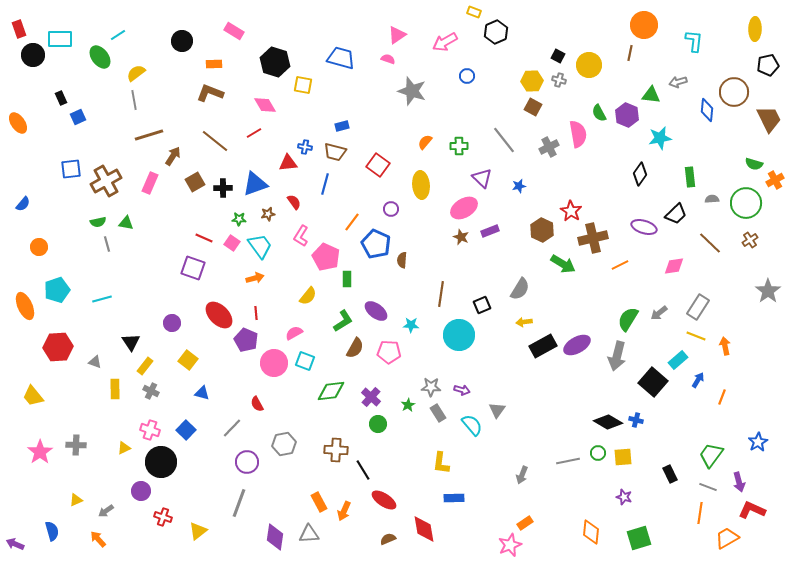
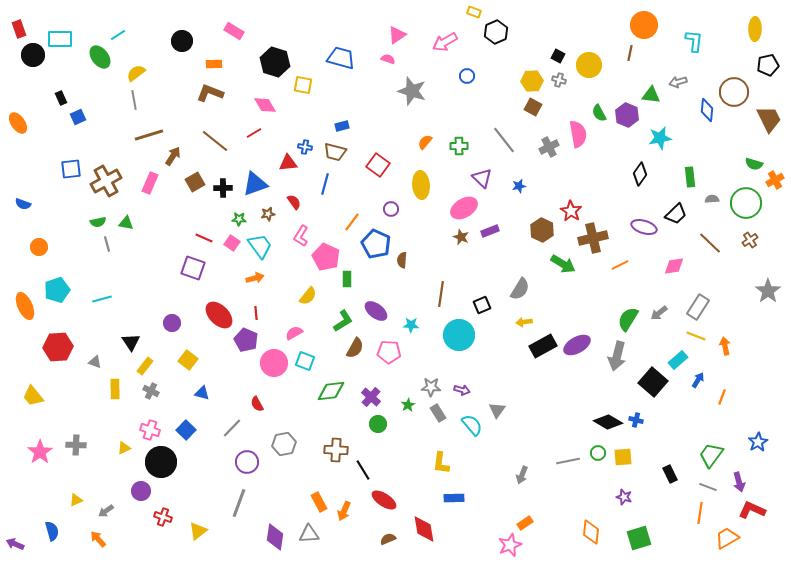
blue semicircle at (23, 204): rotated 70 degrees clockwise
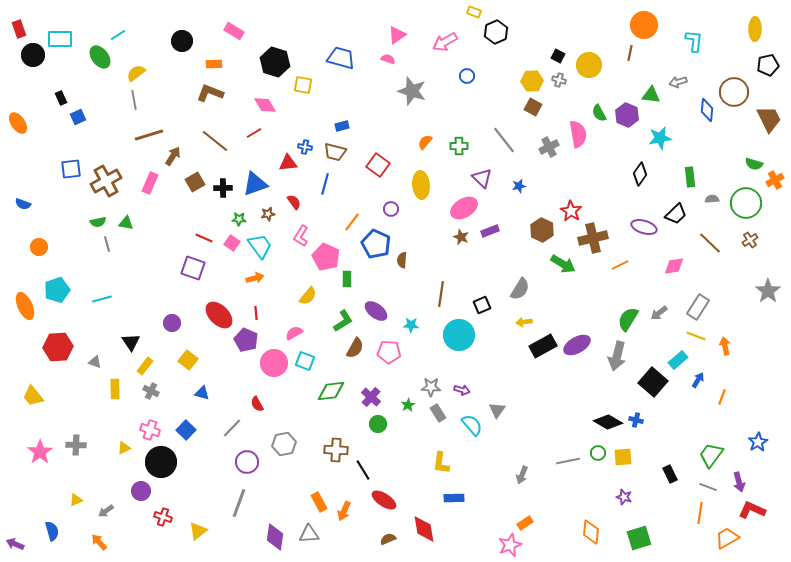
orange arrow at (98, 539): moved 1 px right, 3 px down
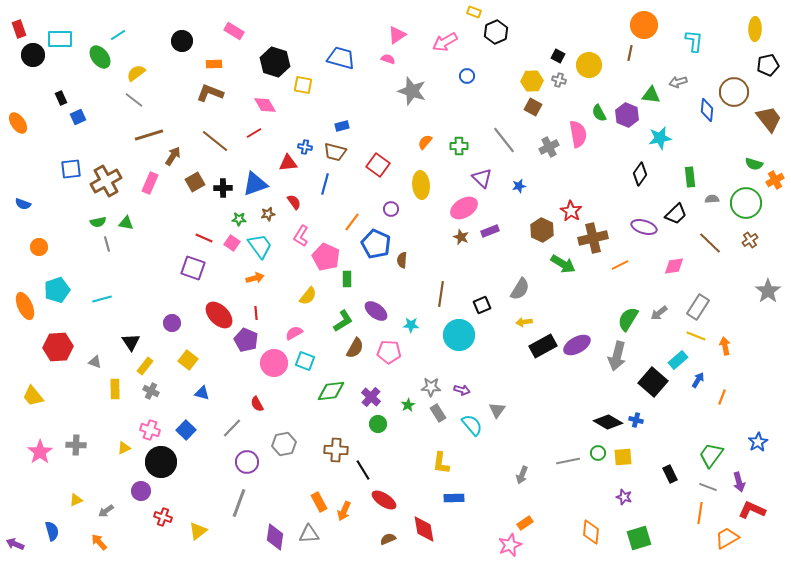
gray line at (134, 100): rotated 42 degrees counterclockwise
brown trapezoid at (769, 119): rotated 12 degrees counterclockwise
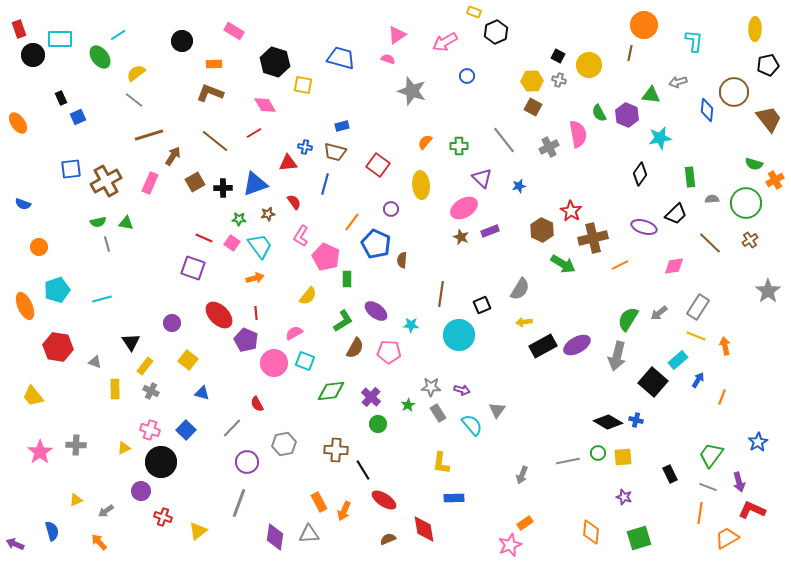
red hexagon at (58, 347): rotated 12 degrees clockwise
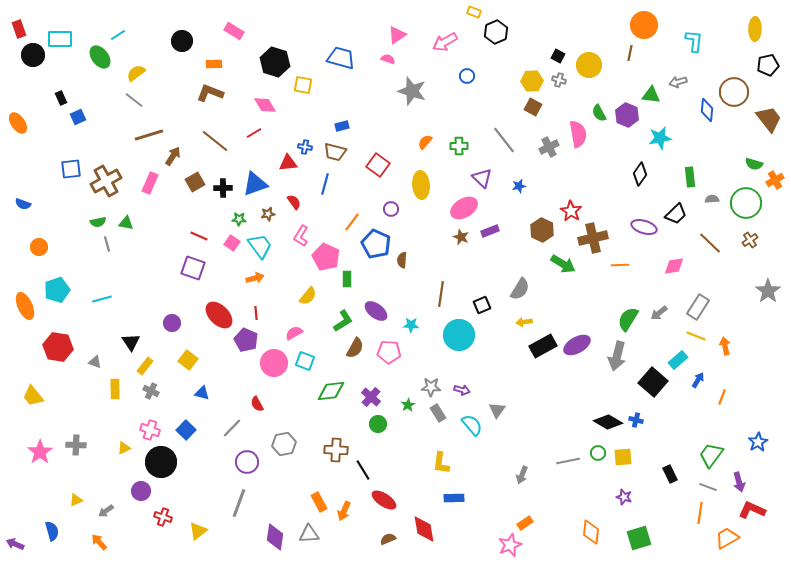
red line at (204, 238): moved 5 px left, 2 px up
orange line at (620, 265): rotated 24 degrees clockwise
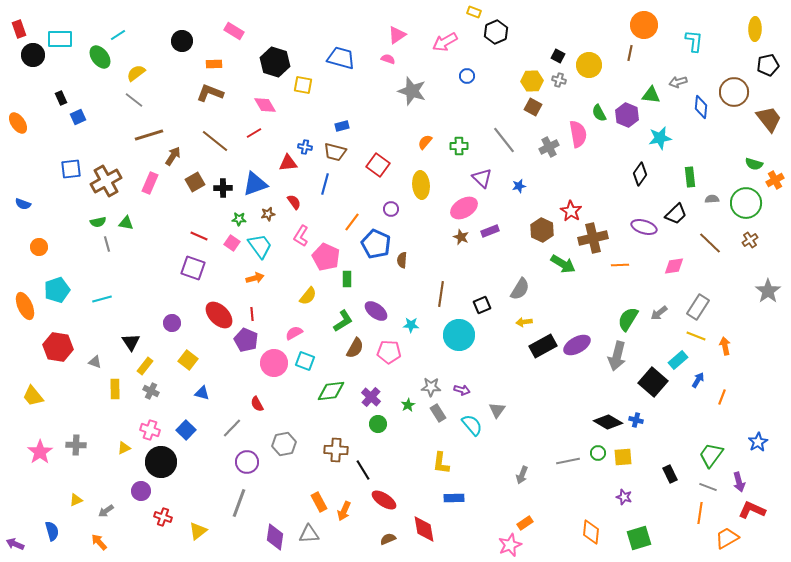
blue diamond at (707, 110): moved 6 px left, 3 px up
red line at (256, 313): moved 4 px left, 1 px down
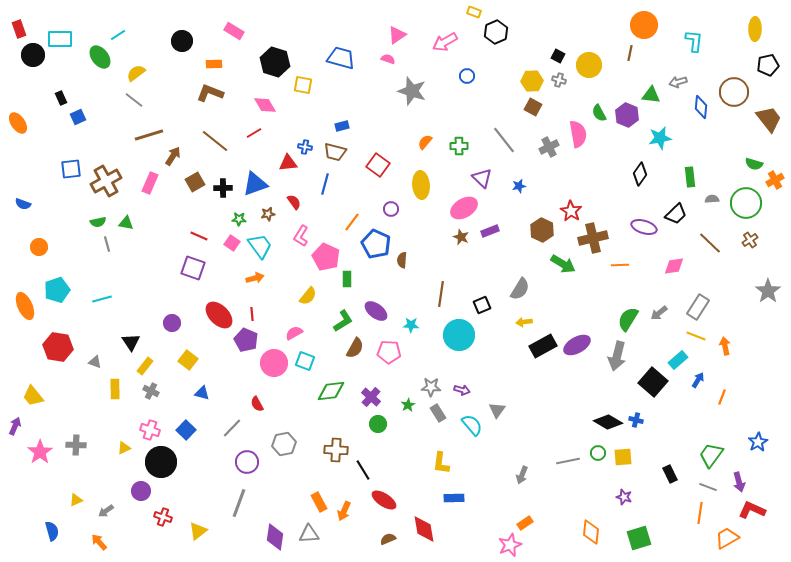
purple arrow at (15, 544): moved 118 px up; rotated 90 degrees clockwise
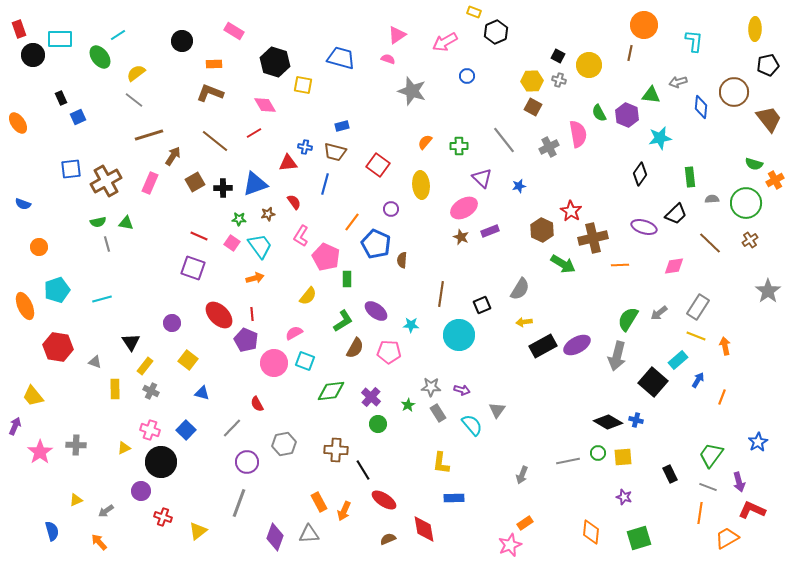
purple diamond at (275, 537): rotated 12 degrees clockwise
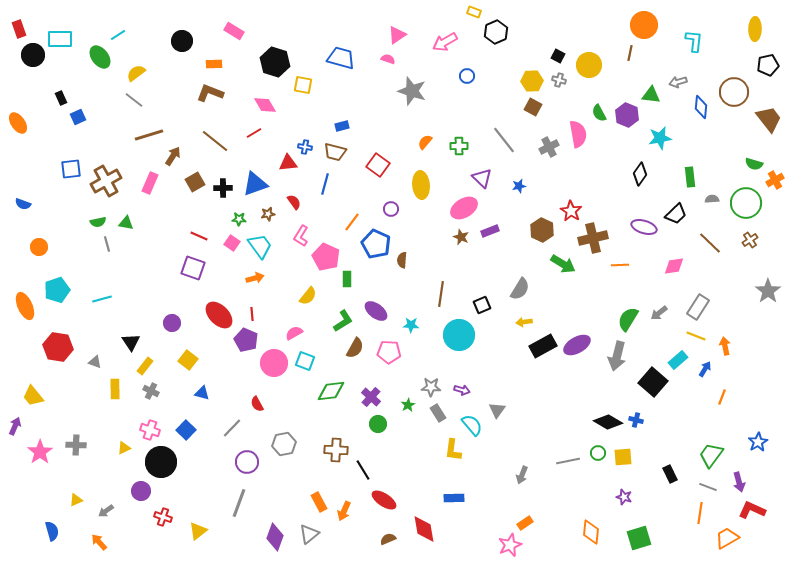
blue arrow at (698, 380): moved 7 px right, 11 px up
yellow L-shape at (441, 463): moved 12 px right, 13 px up
gray triangle at (309, 534): rotated 35 degrees counterclockwise
